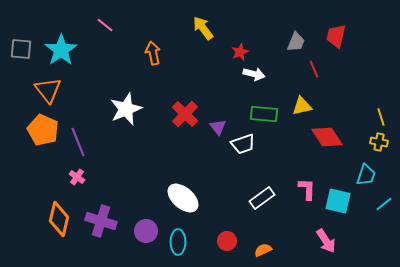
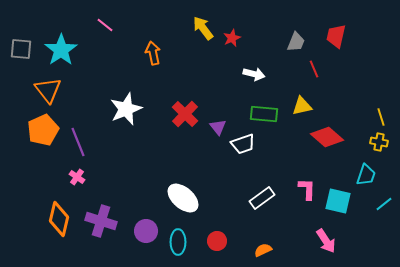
red star: moved 8 px left, 14 px up
orange pentagon: rotated 24 degrees clockwise
red diamond: rotated 16 degrees counterclockwise
red circle: moved 10 px left
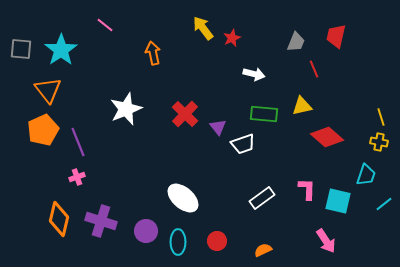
pink cross: rotated 35 degrees clockwise
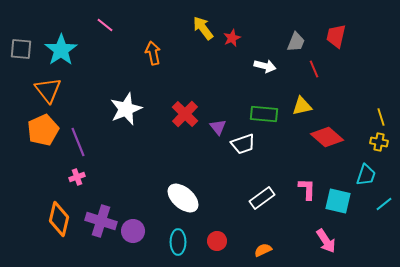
white arrow: moved 11 px right, 8 px up
purple circle: moved 13 px left
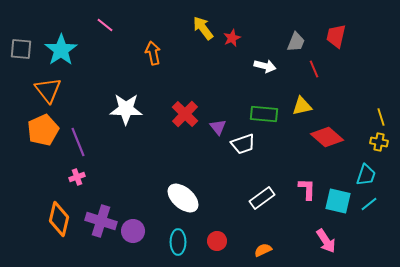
white star: rotated 24 degrees clockwise
cyan line: moved 15 px left
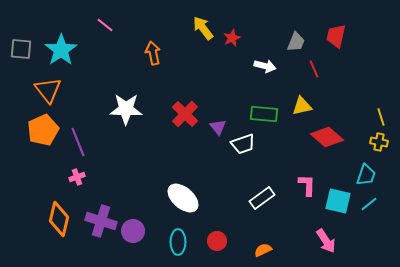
pink L-shape: moved 4 px up
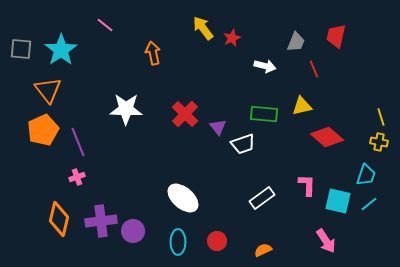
purple cross: rotated 24 degrees counterclockwise
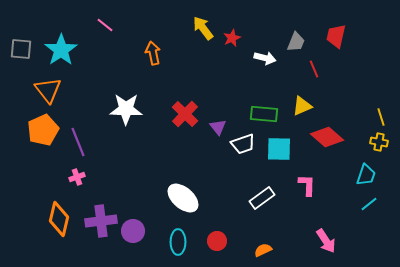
white arrow: moved 8 px up
yellow triangle: rotated 10 degrees counterclockwise
cyan square: moved 59 px left, 52 px up; rotated 12 degrees counterclockwise
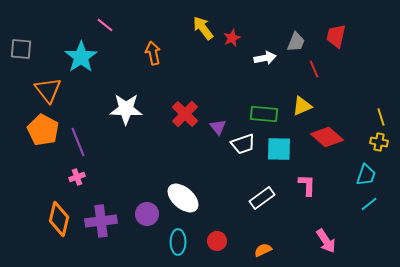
cyan star: moved 20 px right, 7 px down
white arrow: rotated 25 degrees counterclockwise
orange pentagon: rotated 20 degrees counterclockwise
purple circle: moved 14 px right, 17 px up
